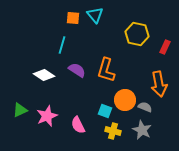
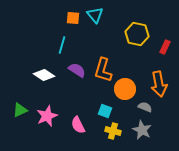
orange L-shape: moved 3 px left
orange circle: moved 11 px up
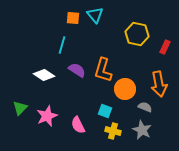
green triangle: moved 2 px up; rotated 21 degrees counterclockwise
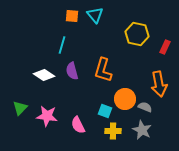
orange square: moved 1 px left, 2 px up
purple semicircle: moved 5 px left, 1 px down; rotated 138 degrees counterclockwise
orange circle: moved 10 px down
pink star: rotated 30 degrees clockwise
yellow cross: rotated 14 degrees counterclockwise
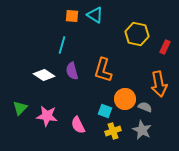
cyan triangle: rotated 18 degrees counterclockwise
yellow cross: rotated 21 degrees counterclockwise
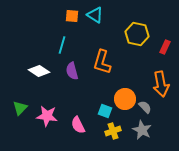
orange L-shape: moved 1 px left, 8 px up
white diamond: moved 5 px left, 4 px up
orange arrow: moved 2 px right
gray semicircle: rotated 24 degrees clockwise
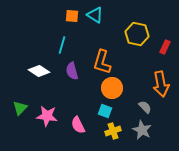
orange circle: moved 13 px left, 11 px up
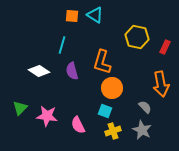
yellow hexagon: moved 3 px down
